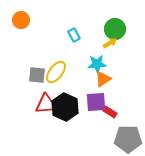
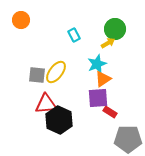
yellow arrow: moved 2 px left
cyan star: rotated 18 degrees counterclockwise
purple square: moved 2 px right, 4 px up
black hexagon: moved 6 px left, 13 px down
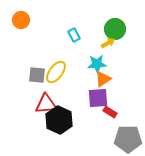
cyan star: rotated 18 degrees clockwise
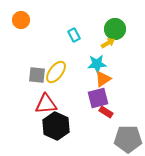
purple square: rotated 10 degrees counterclockwise
red rectangle: moved 4 px left
black hexagon: moved 3 px left, 6 px down
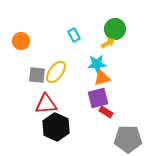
orange circle: moved 21 px down
orange triangle: moved 1 px left, 1 px up; rotated 18 degrees clockwise
black hexagon: moved 1 px down
